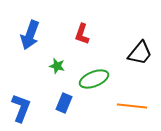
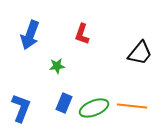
green star: rotated 21 degrees counterclockwise
green ellipse: moved 29 px down
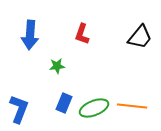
blue arrow: rotated 16 degrees counterclockwise
black trapezoid: moved 16 px up
blue L-shape: moved 2 px left, 1 px down
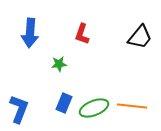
blue arrow: moved 2 px up
green star: moved 2 px right, 2 px up
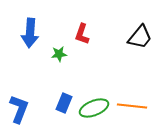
green star: moved 10 px up
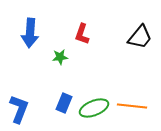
green star: moved 1 px right, 3 px down
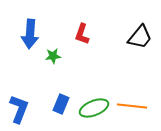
blue arrow: moved 1 px down
green star: moved 7 px left, 1 px up
blue rectangle: moved 3 px left, 1 px down
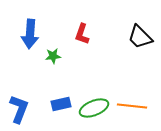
black trapezoid: rotated 96 degrees clockwise
blue rectangle: rotated 54 degrees clockwise
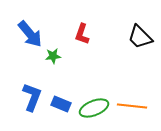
blue arrow: rotated 44 degrees counterclockwise
blue rectangle: rotated 36 degrees clockwise
blue L-shape: moved 13 px right, 12 px up
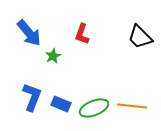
blue arrow: moved 1 px left, 1 px up
green star: rotated 21 degrees counterclockwise
